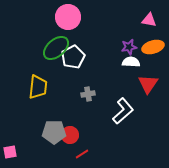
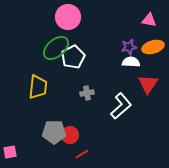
gray cross: moved 1 px left, 1 px up
white L-shape: moved 2 px left, 5 px up
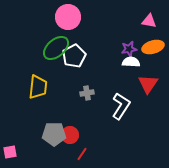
pink triangle: moved 1 px down
purple star: moved 2 px down
white pentagon: moved 1 px right, 1 px up
white L-shape: rotated 16 degrees counterclockwise
gray pentagon: moved 2 px down
red line: rotated 24 degrees counterclockwise
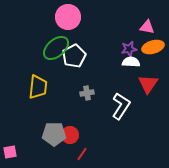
pink triangle: moved 2 px left, 6 px down
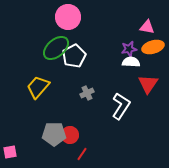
yellow trapezoid: rotated 145 degrees counterclockwise
gray cross: rotated 16 degrees counterclockwise
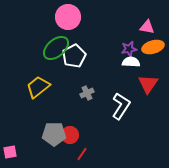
yellow trapezoid: rotated 10 degrees clockwise
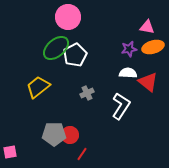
white pentagon: moved 1 px right, 1 px up
white semicircle: moved 3 px left, 11 px down
red triangle: moved 2 px up; rotated 25 degrees counterclockwise
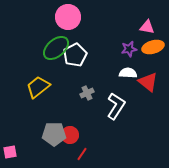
white L-shape: moved 5 px left
